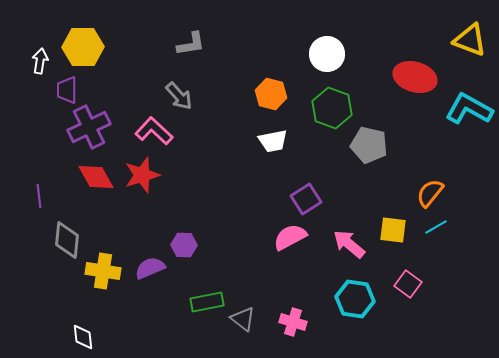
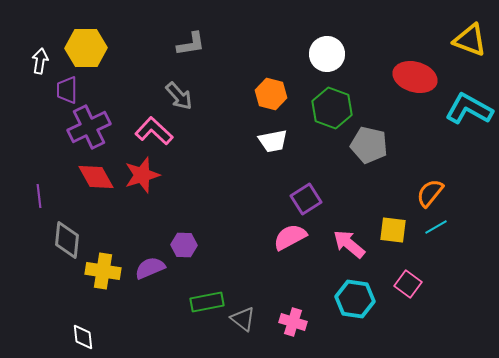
yellow hexagon: moved 3 px right, 1 px down
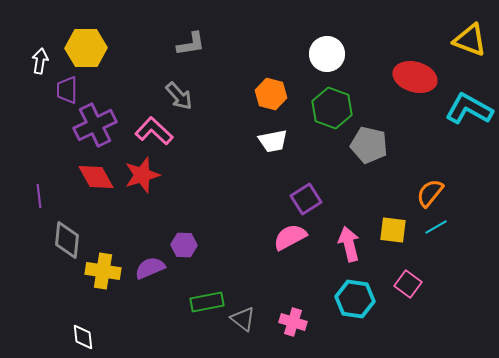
purple cross: moved 6 px right, 2 px up
pink arrow: rotated 36 degrees clockwise
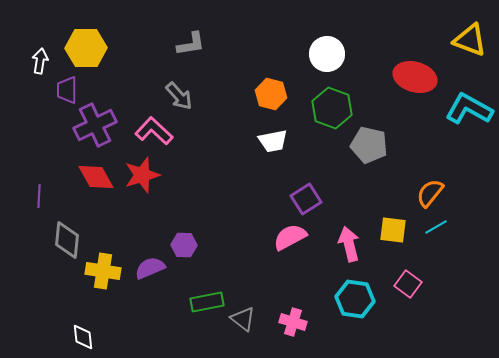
purple line: rotated 10 degrees clockwise
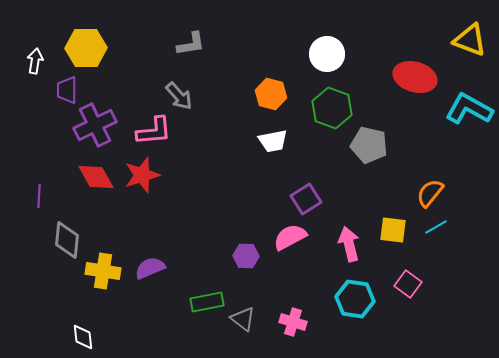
white arrow: moved 5 px left
pink L-shape: rotated 132 degrees clockwise
purple hexagon: moved 62 px right, 11 px down
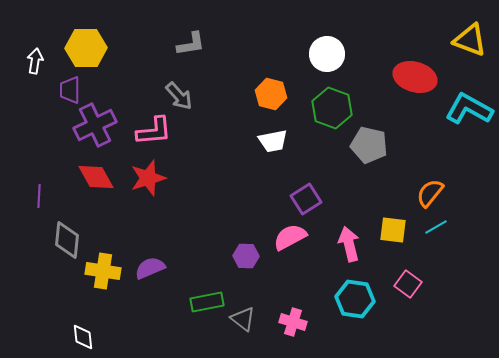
purple trapezoid: moved 3 px right
red star: moved 6 px right, 3 px down
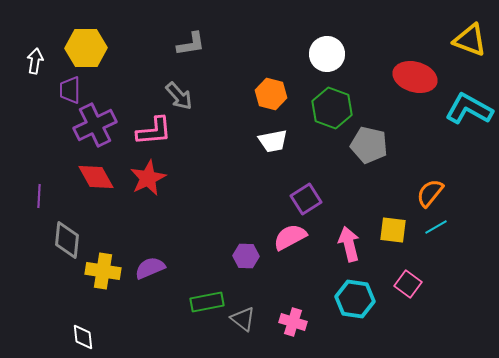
red star: rotated 9 degrees counterclockwise
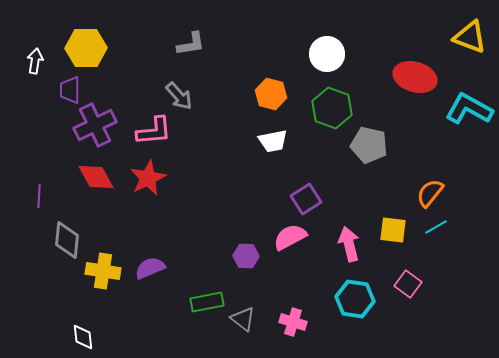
yellow triangle: moved 3 px up
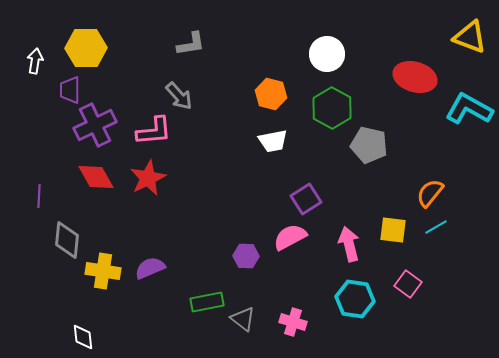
green hexagon: rotated 9 degrees clockwise
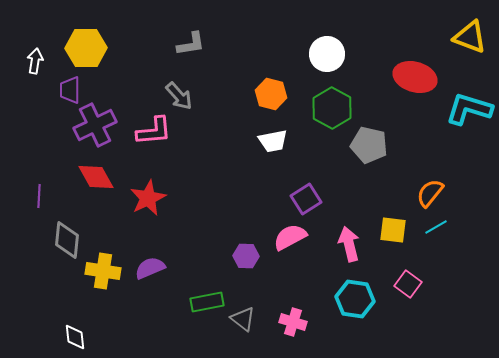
cyan L-shape: rotated 12 degrees counterclockwise
red star: moved 20 px down
white diamond: moved 8 px left
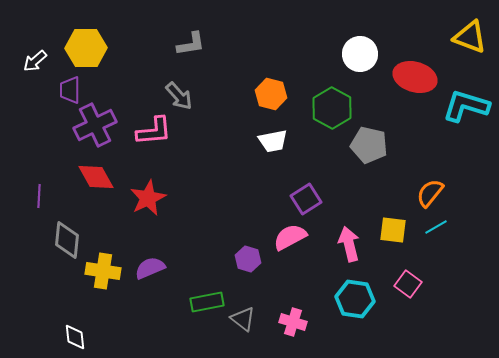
white circle: moved 33 px right
white arrow: rotated 140 degrees counterclockwise
cyan L-shape: moved 3 px left, 3 px up
purple hexagon: moved 2 px right, 3 px down; rotated 15 degrees clockwise
